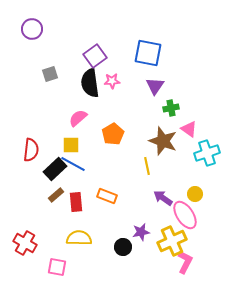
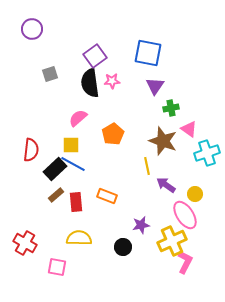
purple arrow: moved 3 px right, 13 px up
purple star: moved 7 px up
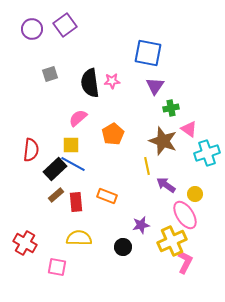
purple square: moved 30 px left, 31 px up
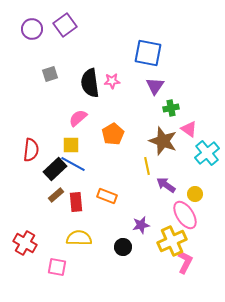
cyan cross: rotated 20 degrees counterclockwise
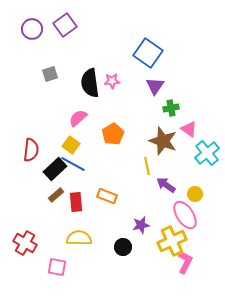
blue square: rotated 24 degrees clockwise
yellow square: rotated 36 degrees clockwise
